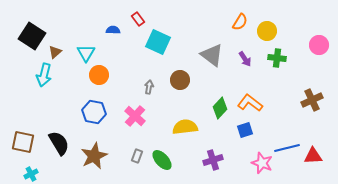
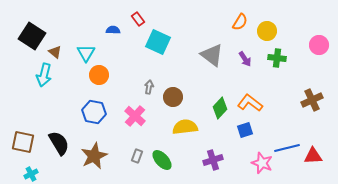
brown triangle: rotated 40 degrees counterclockwise
brown circle: moved 7 px left, 17 px down
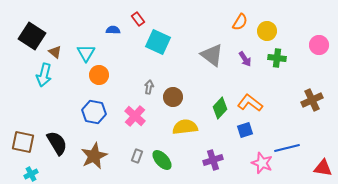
black semicircle: moved 2 px left
red triangle: moved 10 px right, 12 px down; rotated 12 degrees clockwise
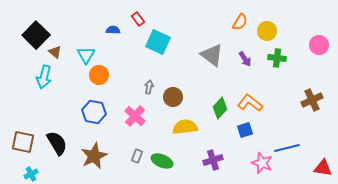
black square: moved 4 px right, 1 px up; rotated 12 degrees clockwise
cyan triangle: moved 2 px down
cyan arrow: moved 2 px down
green ellipse: moved 1 px down; rotated 25 degrees counterclockwise
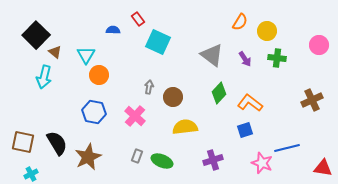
green diamond: moved 1 px left, 15 px up
brown star: moved 6 px left, 1 px down
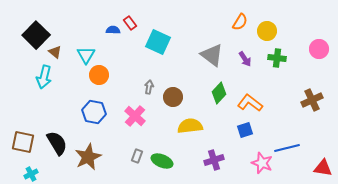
red rectangle: moved 8 px left, 4 px down
pink circle: moved 4 px down
yellow semicircle: moved 5 px right, 1 px up
purple cross: moved 1 px right
